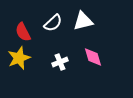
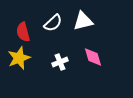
red semicircle: rotated 12 degrees clockwise
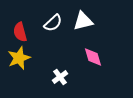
red semicircle: moved 3 px left
white cross: moved 15 px down; rotated 14 degrees counterclockwise
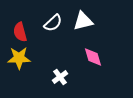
yellow star: rotated 20 degrees clockwise
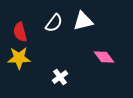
white semicircle: moved 1 px right; rotated 12 degrees counterclockwise
pink diamond: moved 11 px right; rotated 20 degrees counterclockwise
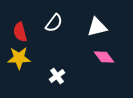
white triangle: moved 14 px right, 6 px down
white cross: moved 3 px left, 1 px up
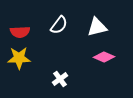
white semicircle: moved 5 px right, 2 px down
red semicircle: rotated 78 degrees counterclockwise
pink diamond: rotated 30 degrees counterclockwise
white cross: moved 3 px right, 3 px down
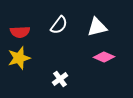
yellow star: rotated 15 degrees counterclockwise
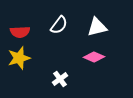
pink diamond: moved 10 px left
